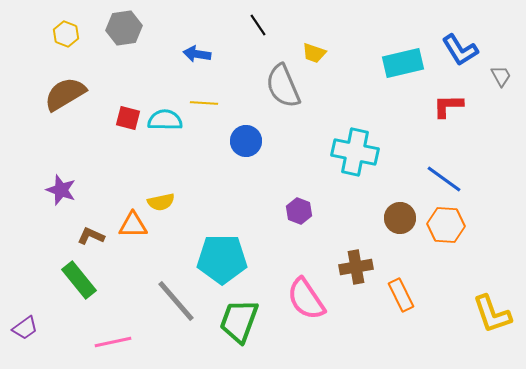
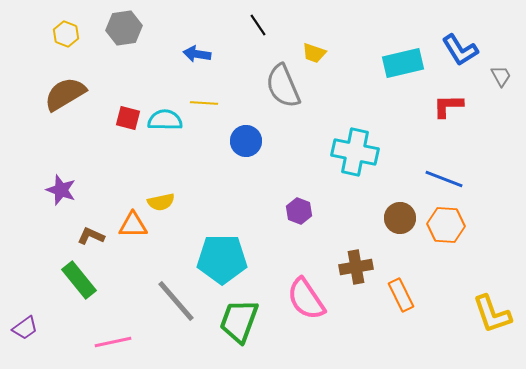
blue line: rotated 15 degrees counterclockwise
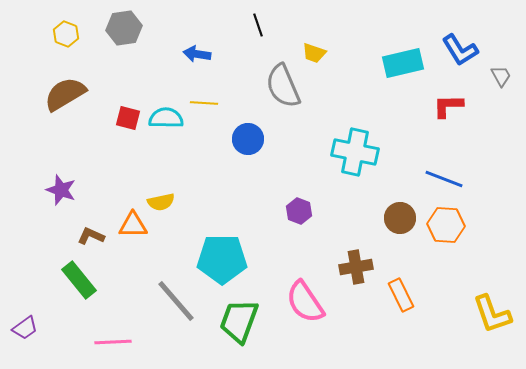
black line: rotated 15 degrees clockwise
cyan semicircle: moved 1 px right, 2 px up
blue circle: moved 2 px right, 2 px up
pink semicircle: moved 1 px left, 3 px down
pink line: rotated 9 degrees clockwise
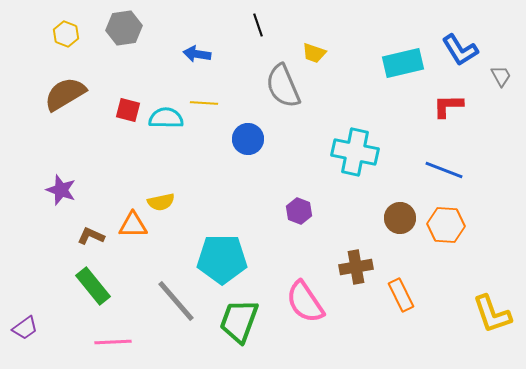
red square: moved 8 px up
blue line: moved 9 px up
green rectangle: moved 14 px right, 6 px down
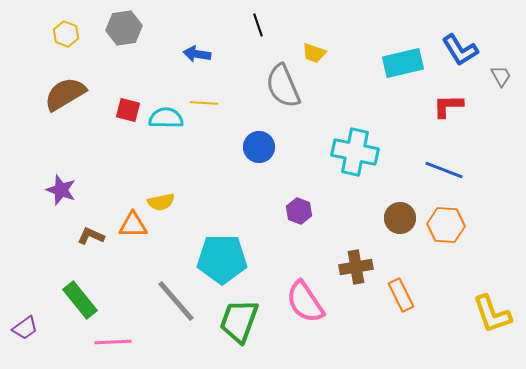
blue circle: moved 11 px right, 8 px down
green rectangle: moved 13 px left, 14 px down
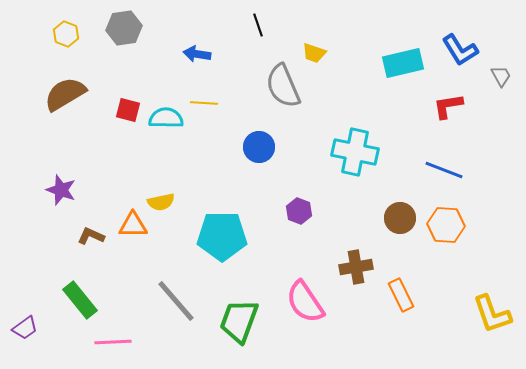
red L-shape: rotated 8 degrees counterclockwise
cyan pentagon: moved 23 px up
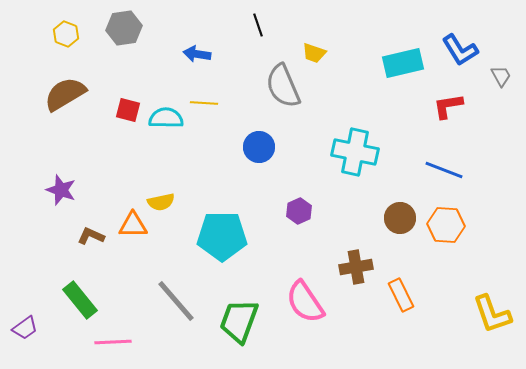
purple hexagon: rotated 15 degrees clockwise
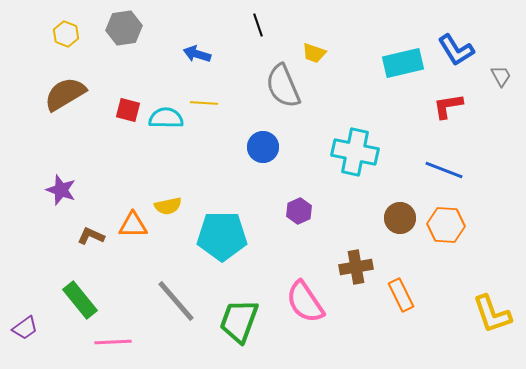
blue L-shape: moved 4 px left
blue arrow: rotated 8 degrees clockwise
blue circle: moved 4 px right
yellow semicircle: moved 7 px right, 4 px down
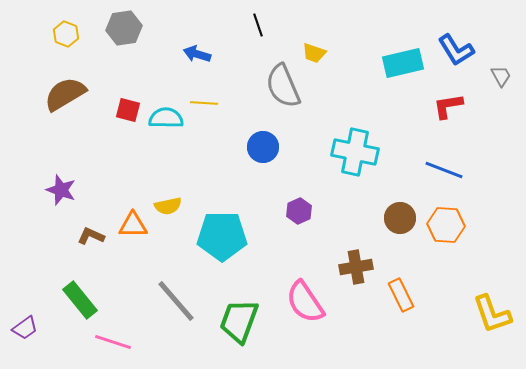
pink line: rotated 21 degrees clockwise
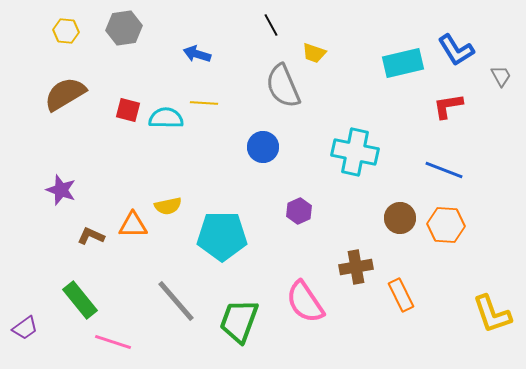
black line: moved 13 px right; rotated 10 degrees counterclockwise
yellow hexagon: moved 3 px up; rotated 15 degrees counterclockwise
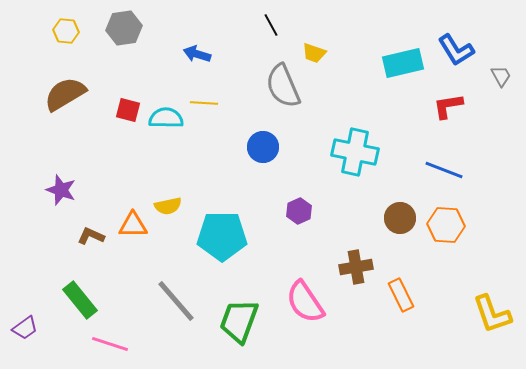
pink line: moved 3 px left, 2 px down
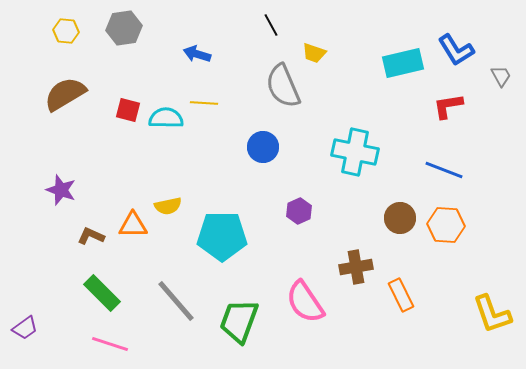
green rectangle: moved 22 px right, 7 px up; rotated 6 degrees counterclockwise
